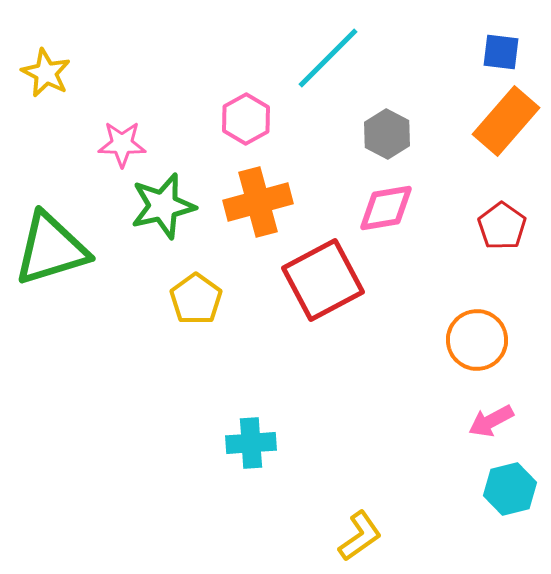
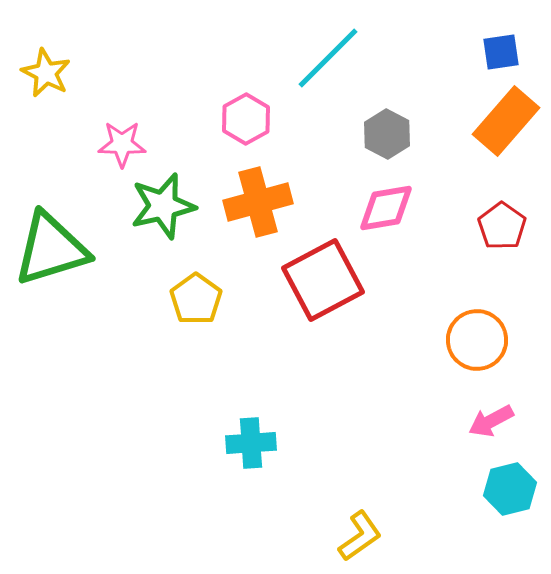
blue square: rotated 15 degrees counterclockwise
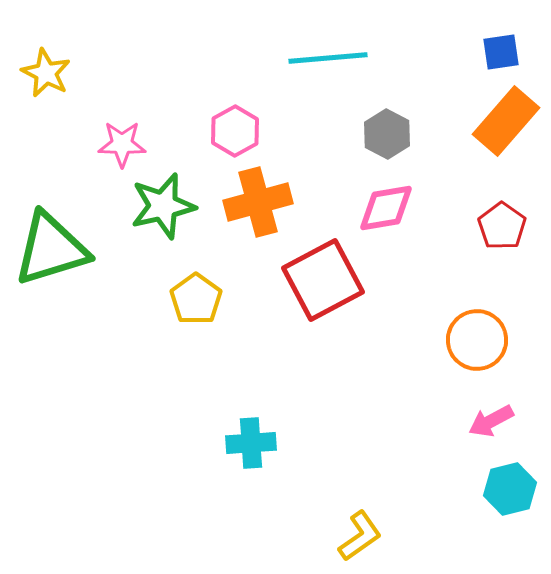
cyan line: rotated 40 degrees clockwise
pink hexagon: moved 11 px left, 12 px down
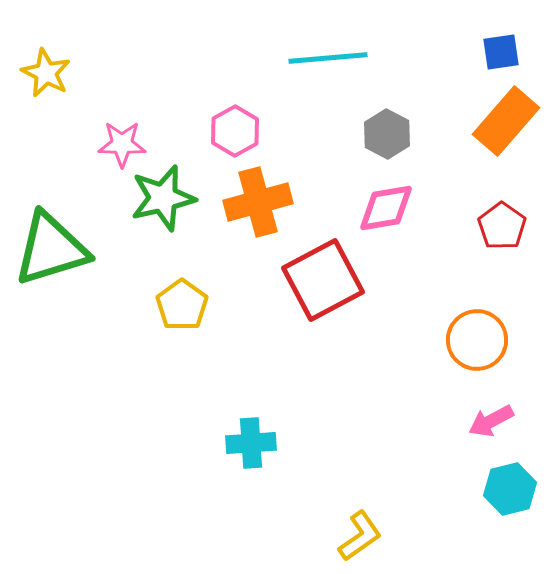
green star: moved 8 px up
yellow pentagon: moved 14 px left, 6 px down
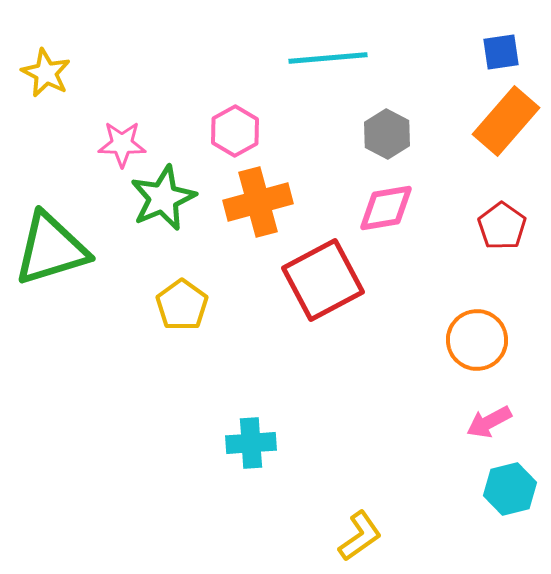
green star: rotated 10 degrees counterclockwise
pink arrow: moved 2 px left, 1 px down
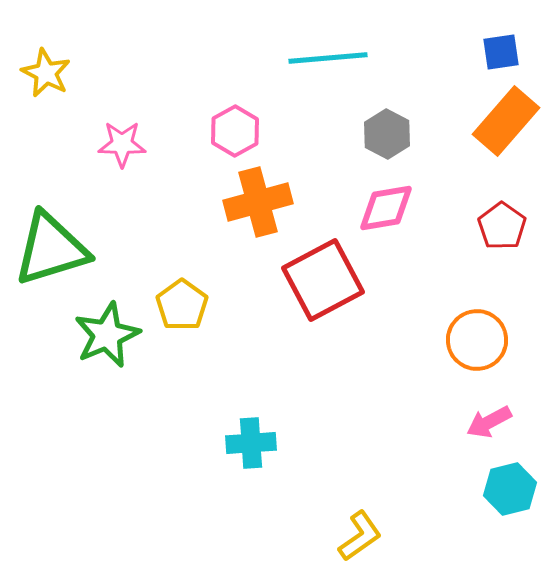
green star: moved 56 px left, 137 px down
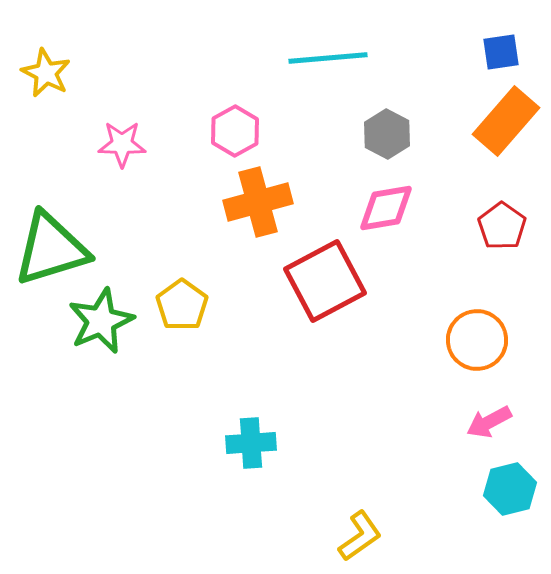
red square: moved 2 px right, 1 px down
green star: moved 6 px left, 14 px up
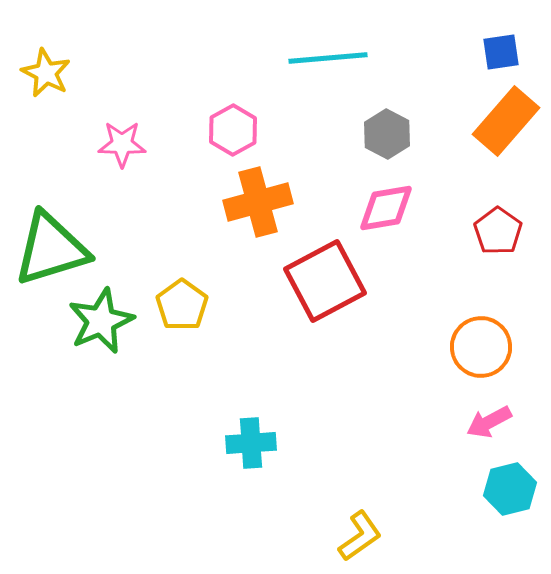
pink hexagon: moved 2 px left, 1 px up
red pentagon: moved 4 px left, 5 px down
orange circle: moved 4 px right, 7 px down
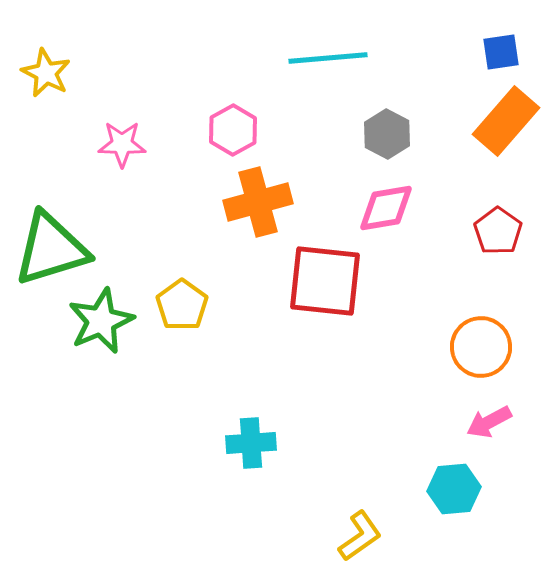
red square: rotated 34 degrees clockwise
cyan hexagon: moved 56 px left; rotated 9 degrees clockwise
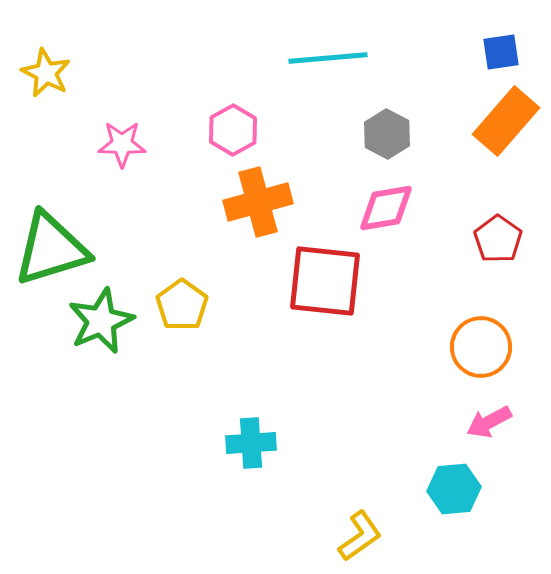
red pentagon: moved 8 px down
